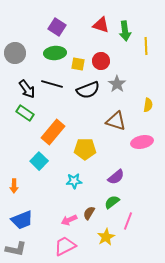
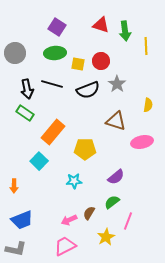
black arrow: rotated 24 degrees clockwise
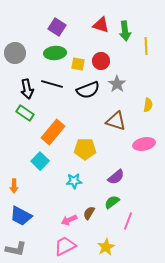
pink ellipse: moved 2 px right, 2 px down
cyan square: moved 1 px right
blue trapezoid: moved 1 px left, 4 px up; rotated 50 degrees clockwise
yellow star: moved 10 px down
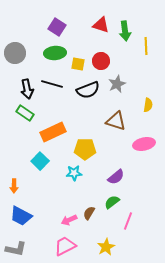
gray star: rotated 12 degrees clockwise
orange rectangle: rotated 25 degrees clockwise
cyan star: moved 8 px up
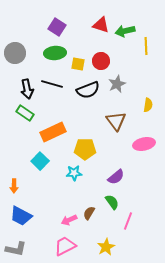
green arrow: rotated 84 degrees clockwise
brown triangle: rotated 35 degrees clockwise
green semicircle: rotated 91 degrees clockwise
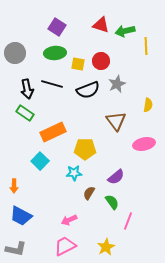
brown semicircle: moved 20 px up
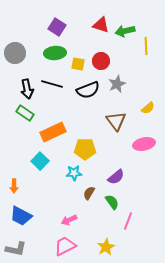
yellow semicircle: moved 3 px down; rotated 40 degrees clockwise
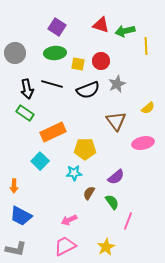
pink ellipse: moved 1 px left, 1 px up
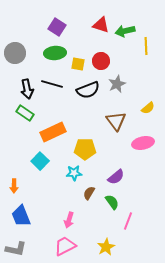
blue trapezoid: rotated 40 degrees clockwise
pink arrow: rotated 49 degrees counterclockwise
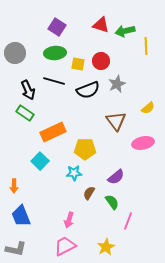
black line: moved 2 px right, 3 px up
black arrow: moved 1 px right, 1 px down; rotated 12 degrees counterclockwise
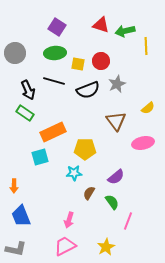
cyan square: moved 4 px up; rotated 30 degrees clockwise
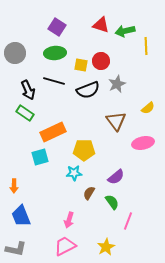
yellow square: moved 3 px right, 1 px down
yellow pentagon: moved 1 px left, 1 px down
